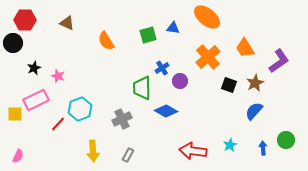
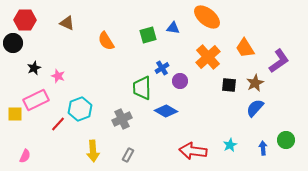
black square: rotated 14 degrees counterclockwise
blue semicircle: moved 1 px right, 3 px up
pink semicircle: moved 7 px right
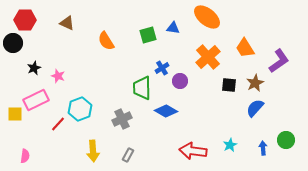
pink semicircle: rotated 16 degrees counterclockwise
